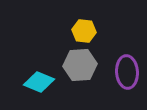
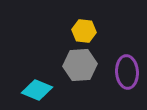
cyan diamond: moved 2 px left, 8 px down
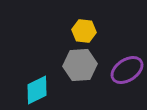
purple ellipse: moved 2 px up; rotated 60 degrees clockwise
cyan diamond: rotated 48 degrees counterclockwise
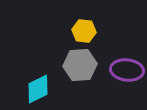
purple ellipse: rotated 40 degrees clockwise
cyan diamond: moved 1 px right, 1 px up
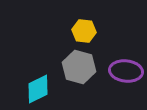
gray hexagon: moved 1 px left, 2 px down; rotated 20 degrees clockwise
purple ellipse: moved 1 px left, 1 px down
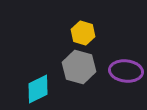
yellow hexagon: moved 1 px left, 2 px down; rotated 10 degrees clockwise
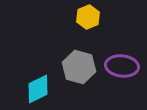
yellow hexagon: moved 5 px right, 16 px up; rotated 20 degrees clockwise
purple ellipse: moved 4 px left, 5 px up
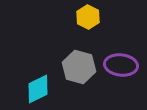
yellow hexagon: rotated 10 degrees counterclockwise
purple ellipse: moved 1 px left, 1 px up
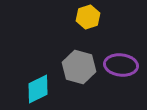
yellow hexagon: rotated 15 degrees clockwise
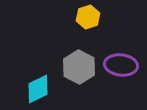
gray hexagon: rotated 12 degrees clockwise
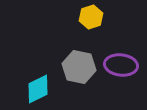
yellow hexagon: moved 3 px right
gray hexagon: rotated 16 degrees counterclockwise
